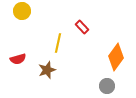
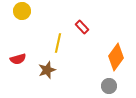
gray circle: moved 2 px right
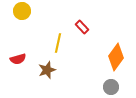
gray circle: moved 2 px right, 1 px down
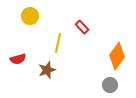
yellow circle: moved 8 px right, 5 px down
orange diamond: moved 1 px right, 1 px up
gray circle: moved 1 px left, 2 px up
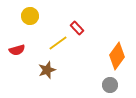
red rectangle: moved 5 px left, 1 px down
yellow line: rotated 42 degrees clockwise
red semicircle: moved 1 px left, 9 px up
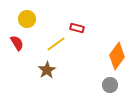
yellow circle: moved 3 px left, 3 px down
red rectangle: rotated 32 degrees counterclockwise
yellow line: moved 2 px left, 1 px down
red semicircle: moved 7 px up; rotated 105 degrees counterclockwise
brown star: rotated 12 degrees counterclockwise
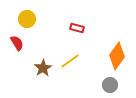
yellow line: moved 14 px right, 17 px down
brown star: moved 4 px left, 2 px up
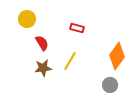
red semicircle: moved 25 px right
yellow line: rotated 24 degrees counterclockwise
brown star: rotated 24 degrees clockwise
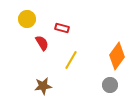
red rectangle: moved 15 px left
yellow line: moved 1 px right, 1 px up
brown star: moved 18 px down
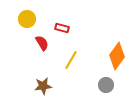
gray circle: moved 4 px left
